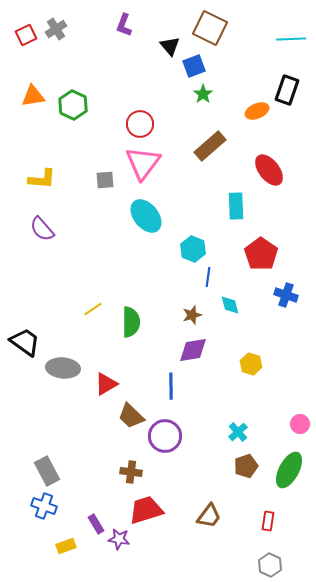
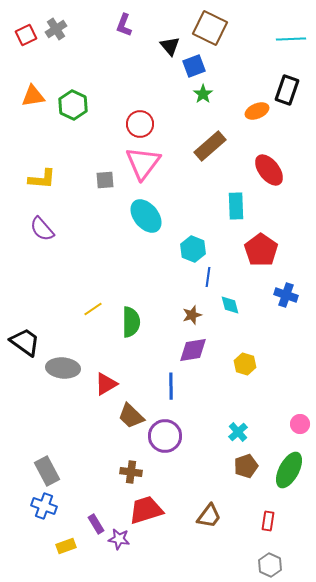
red pentagon at (261, 254): moved 4 px up
yellow hexagon at (251, 364): moved 6 px left
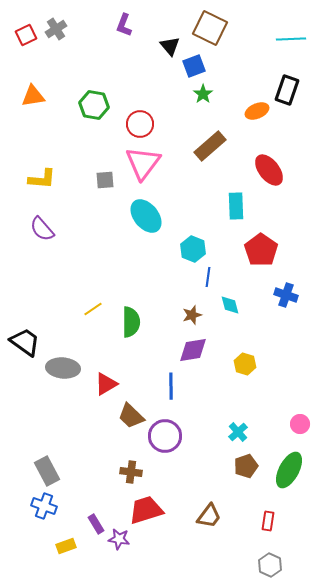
green hexagon at (73, 105): moved 21 px right; rotated 16 degrees counterclockwise
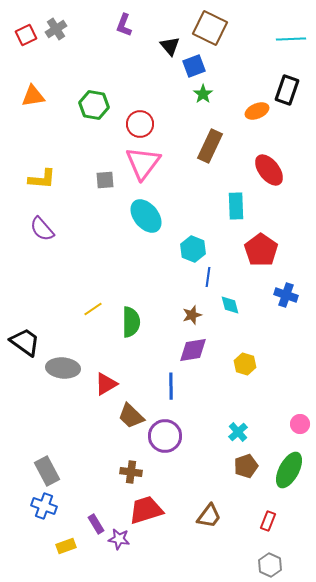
brown rectangle at (210, 146): rotated 24 degrees counterclockwise
red rectangle at (268, 521): rotated 12 degrees clockwise
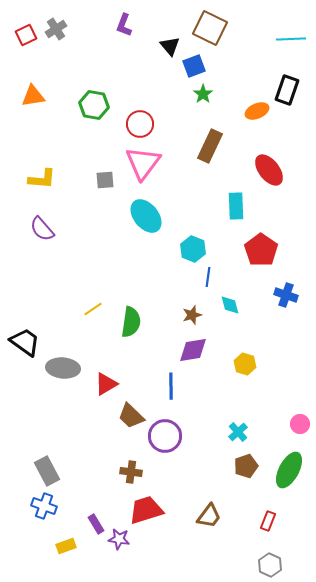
green semicircle at (131, 322): rotated 8 degrees clockwise
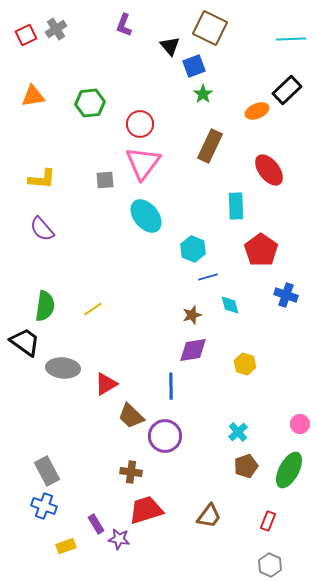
black rectangle at (287, 90): rotated 28 degrees clockwise
green hexagon at (94, 105): moved 4 px left, 2 px up; rotated 16 degrees counterclockwise
blue line at (208, 277): rotated 66 degrees clockwise
green semicircle at (131, 322): moved 86 px left, 16 px up
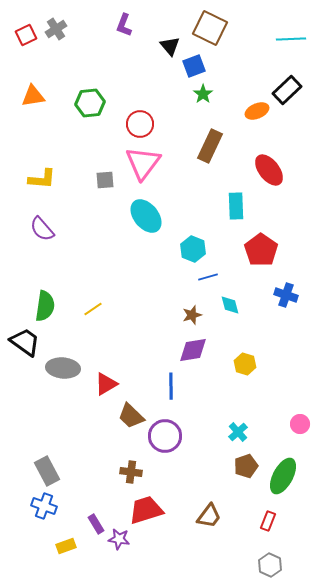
green ellipse at (289, 470): moved 6 px left, 6 px down
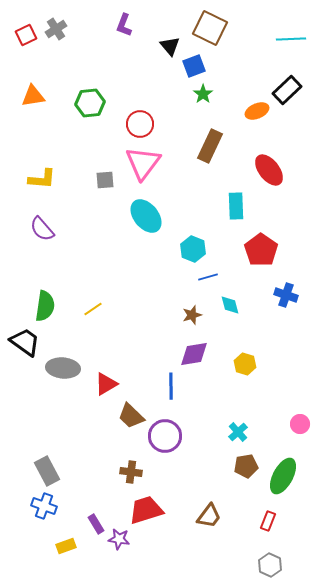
purple diamond at (193, 350): moved 1 px right, 4 px down
brown pentagon at (246, 466): rotated 10 degrees clockwise
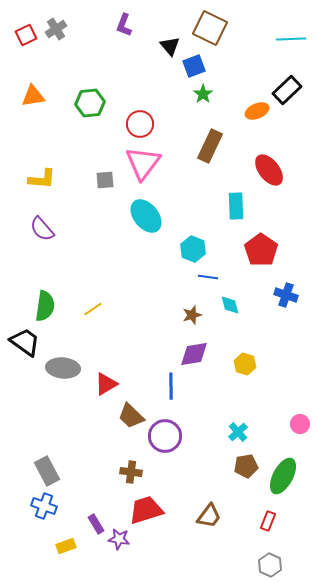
blue line at (208, 277): rotated 24 degrees clockwise
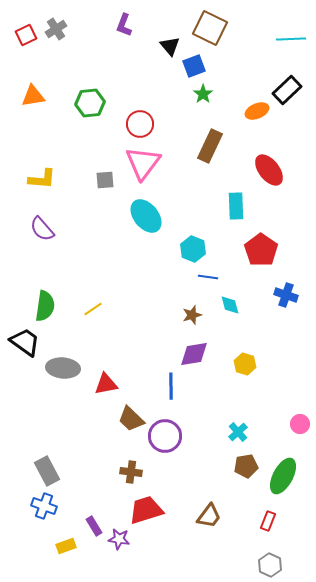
red triangle at (106, 384): rotated 20 degrees clockwise
brown trapezoid at (131, 416): moved 3 px down
purple rectangle at (96, 524): moved 2 px left, 2 px down
